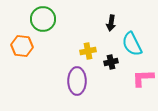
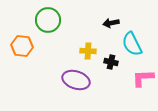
green circle: moved 5 px right, 1 px down
black arrow: rotated 70 degrees clockwise
yellow cross: rotated 14 degrees clockwise
black cross: rotated 24 degrees clockwise
purple ellipse: moved 1 px left, 1 px up; rotated 72 degrees counterclockwise
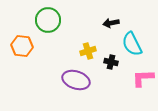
yellow cross: rotated 21 degrees counterclockwise
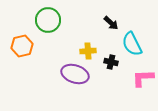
black arrow: rotated 126 degrees counterclockwise
orange hexagon: rotated 20 degrees counterclockwise
yellow cross: rotated 14 degrees clockwise
purple ellipse: moved 1 px left, 6 px up
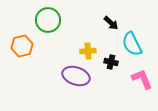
purple ellipse: moved 1 px right, 2 px down
pink L-shape: moved 1 px left, 1 px down; rotated 70 degrees clockwise
